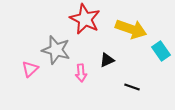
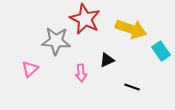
gray star: moved 9 px up; rotated 12 degrees counterclockwise
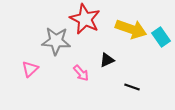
cyan rectangle: moved 14 px up
pink arrow: rotated 36 degrees counterclockwise
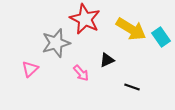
yellow arrow: rotated 12 degrees clockwise
gray star: moved 2 px down; rotated 20 degrees counterclockwise
